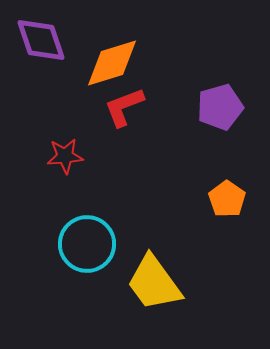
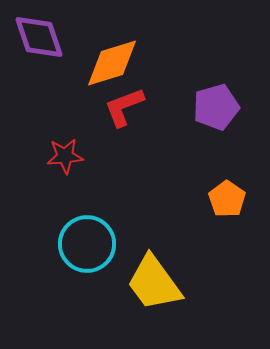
purple diamond: moved 2 px left, 3 px up
purple pentagon: moved 4 px left
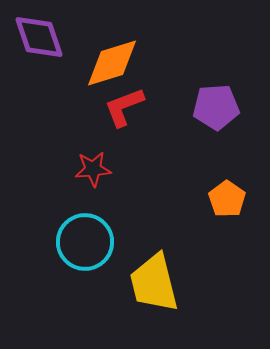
purple pentagon: rotated 12 degrees clockwise
red star: moved 28 px right, 13 px down
cyan circle: moved 2 px left, 2 px up
yellow trapezoid: rotated 22 degrees clockwise
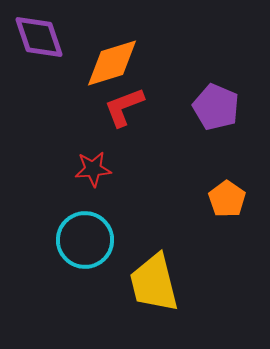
purple pentagon: rotated 27 degrees clockwise
cyan circle: moved 2 px up
